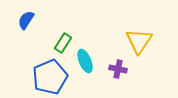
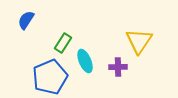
purple cross: moved 2 px up; rotated 12 degrees counterclockwise
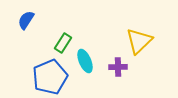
yellow triangle: rotated 12 degrees clockwise
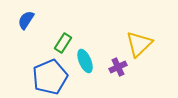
yellow triangle: moved 3 px down
purple cross: rotated 24 degrees counterclockwise
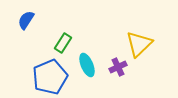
cyan ellipse: moved 2 px right, 4 px down
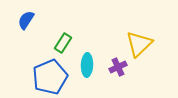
cyan ellipse: rotated 25 degrees clockwise
